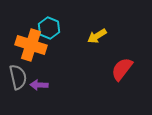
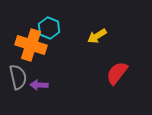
red semicircle: moved 5 px left, 4 px down
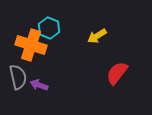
purple arrow: rotated 18 degrees clockwise
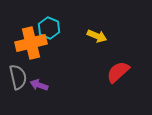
yellow arrow: rotated 126 degrees counterclockwise
orange cross: moved 2 px up; rotated 32 degrees counterclockwise
red semicircle: moved 1 px right, 1 px up; rotated 10 degrees clockwise
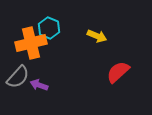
gray semicircle: rotated 55 degrees clockwise
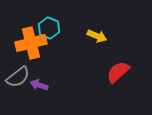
gray semicircle: rotated 10 degrees clockwise
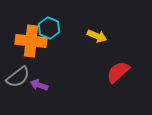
orange cross: moved 2 px up; rotated 20 degrees clockwise
